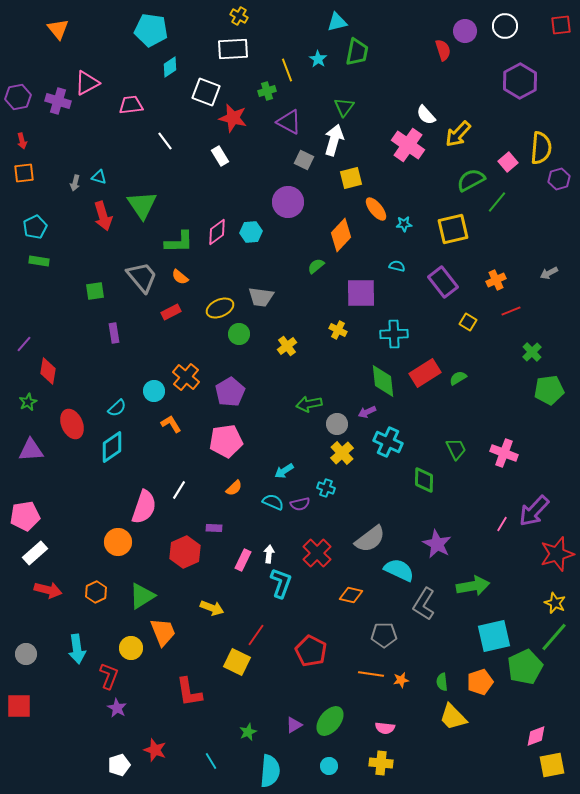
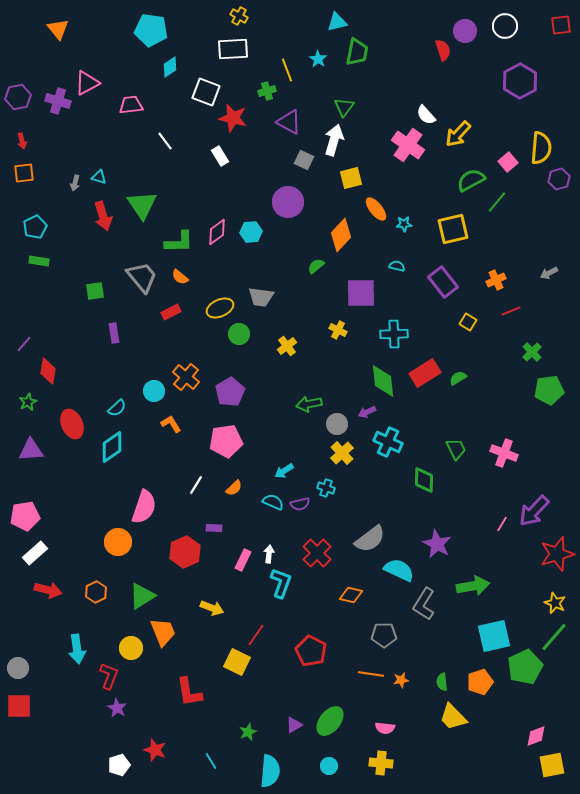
white line at (179, 490): moved 17 px right, 5 px up
gray circle at (26, 654): moved 8 px left, 14 px down
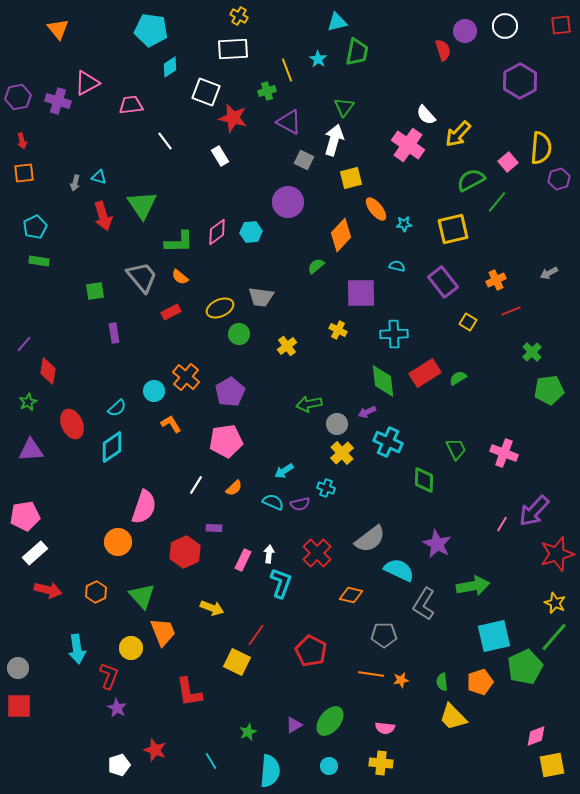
green triangle at (142, 596): rotated 40 degrees counterclockwise
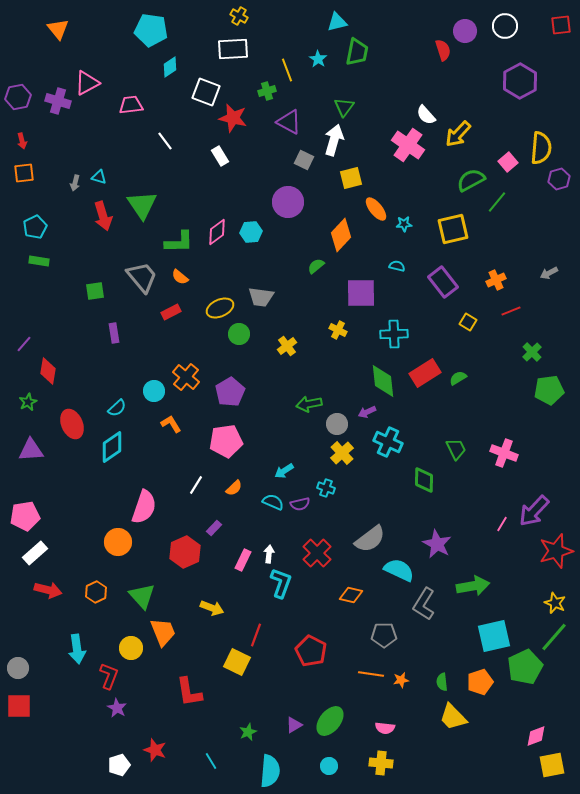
purple rectangle at (214, 528): rotated 49 degrees counterclockwise
red star at (557, 554): moved 1 px left, 3 px up
red line at (256, 635): rotated 15 degrees counterclockwise
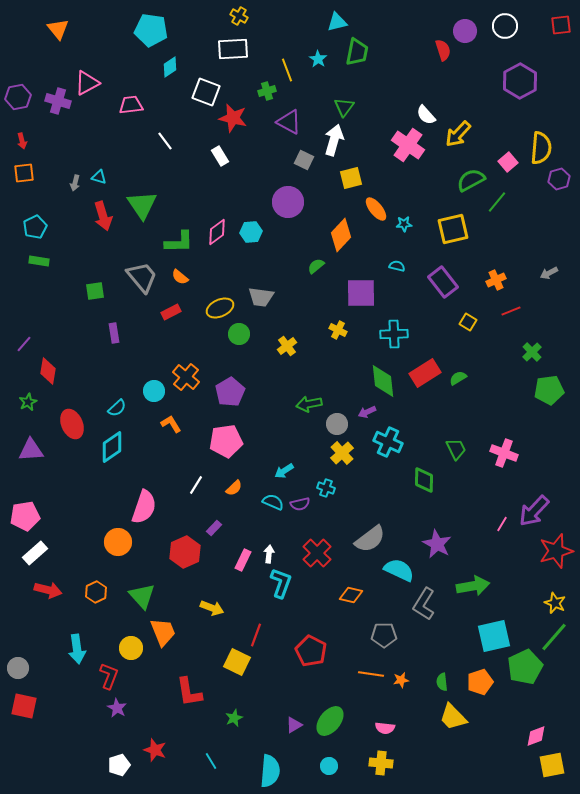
red square at (19, 706): moved 5 px right; rotated 12 degrees clockwise
green star at (248, 732): moved 14 px left, 14 px up
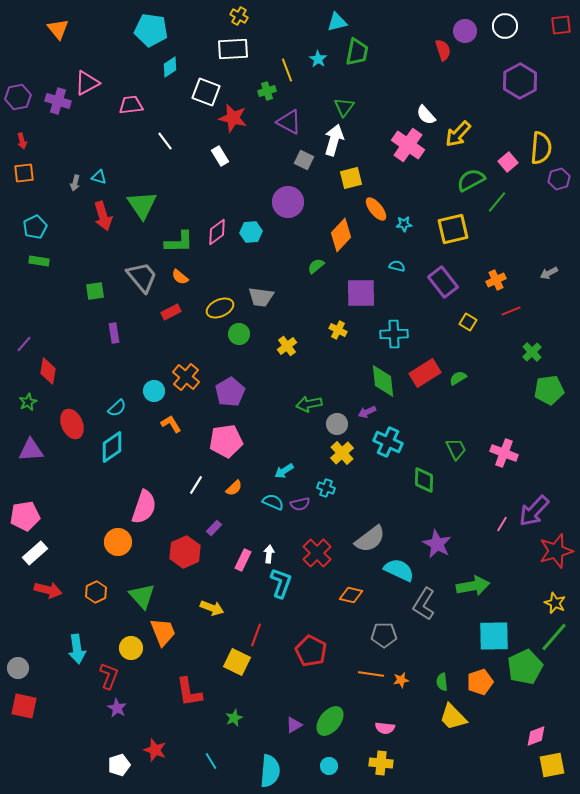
cyan square at (494, 636): rotated 12 degrees clockwise
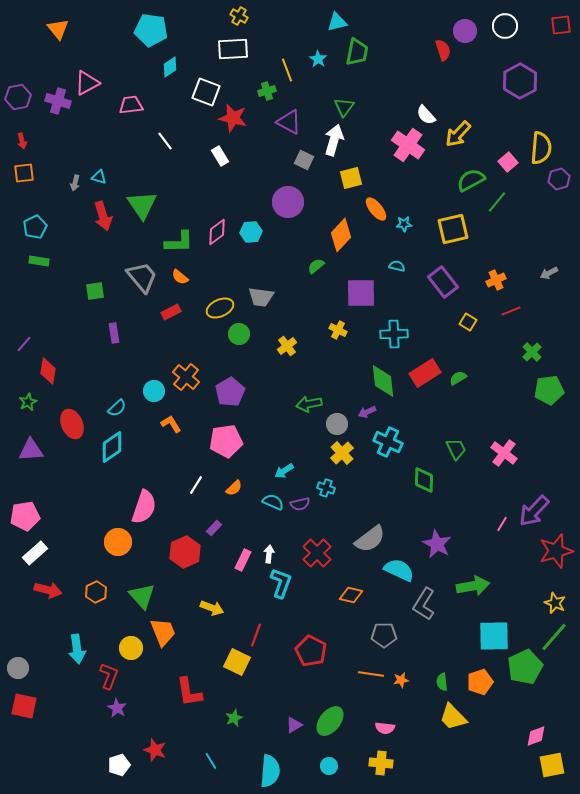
pink cross at (504, 453): rotated 16 degrees clockwise
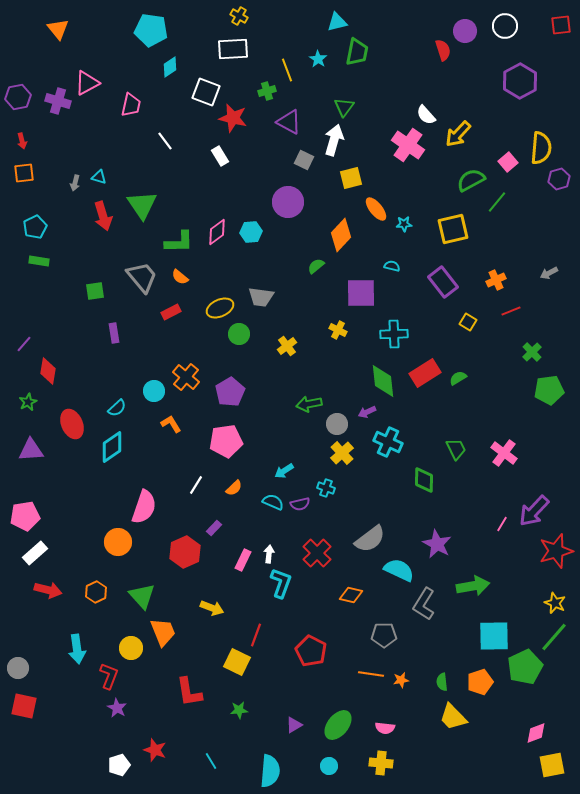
pink trapezoid at (131, 105): rotated 110 degrees clockwise
cyan semicircle at (397, 266): moved 5 px left
green star at (234, 718): moved 5 px right, 8 px up; rotated 18 degrees clockwise
green ellipse at (330, 721): moved 8 px right, 4 px down
pink diamond at (536, 736): moved 3 px up
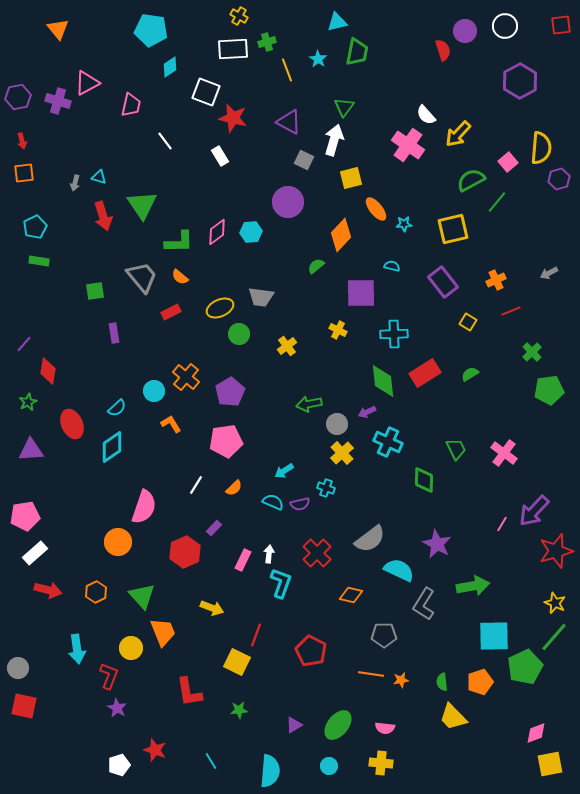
green cross at (267, 91): moved 49 px up
green semicircle at (458, 378): moved 12 px right, 4 px up
yellow square at (552, 765): moved 2 px left, 1 px up
